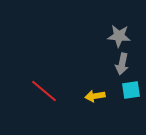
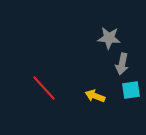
gray star: moved 10 px left, 2 px down
red line: moved 3 px up; rotated 8 degrees clockwise
yellow arrow: rotated 30 degrees clockwise
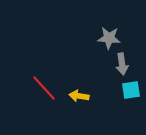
gray arrow: rotated 20 degrees counterclockwise
yellow arrow: moved 16 px left; rotated 12 degrees counterclockwise
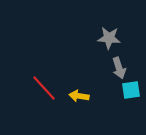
gray arrow: moved 3 px left, 4 px down; rotated 10 degrees counterclockwise
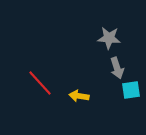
gray arrow: moved 2 px left
red line: moved 4 px left, 5 px up
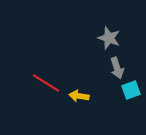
gray star: rotated 15 degrees clockwise
red line: moved 6 px right; rotated 16 degrees counterclockwise
cyan square: rotated 12 degrees counterclockwise
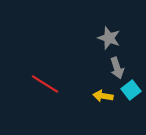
red line: moved 1 px left, 1 px down
cyan square: rotated 18 degrees counterclockwise
yellow arrow: moved 24 px right
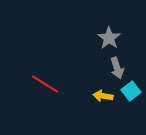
gray star: rotated 15 degrees clockwise
cyan square: moved 1 px down
